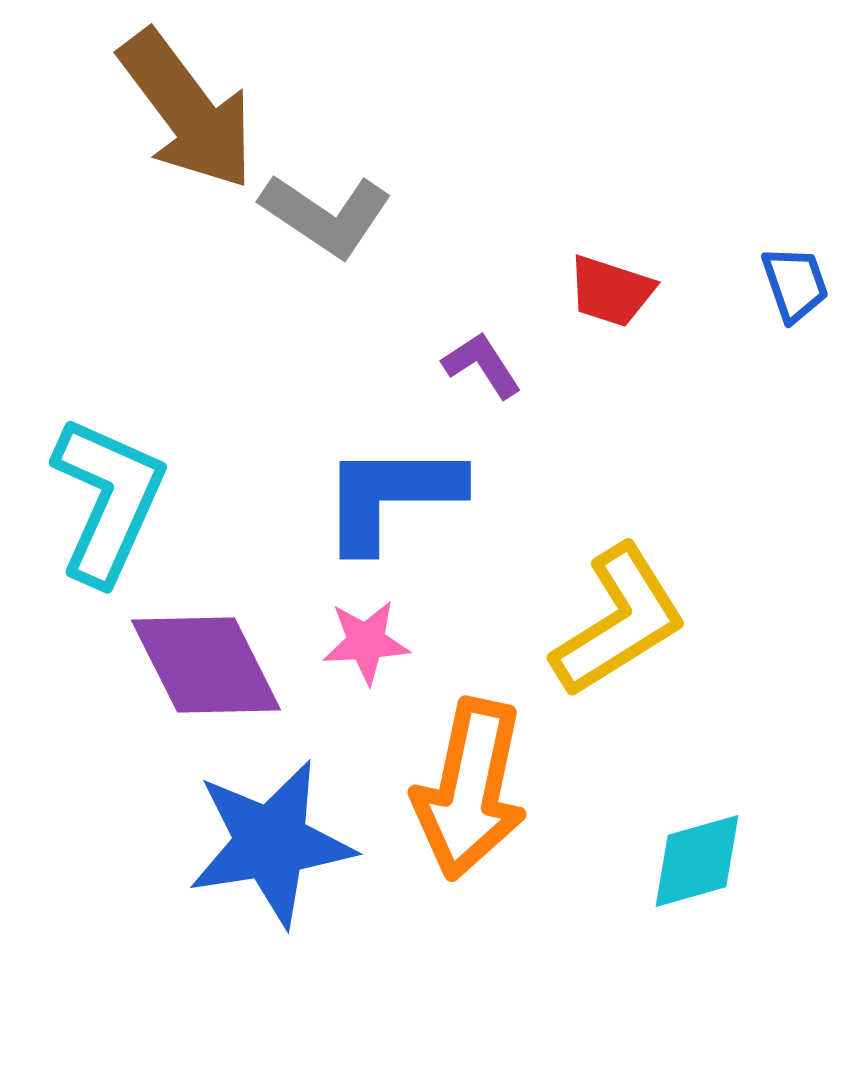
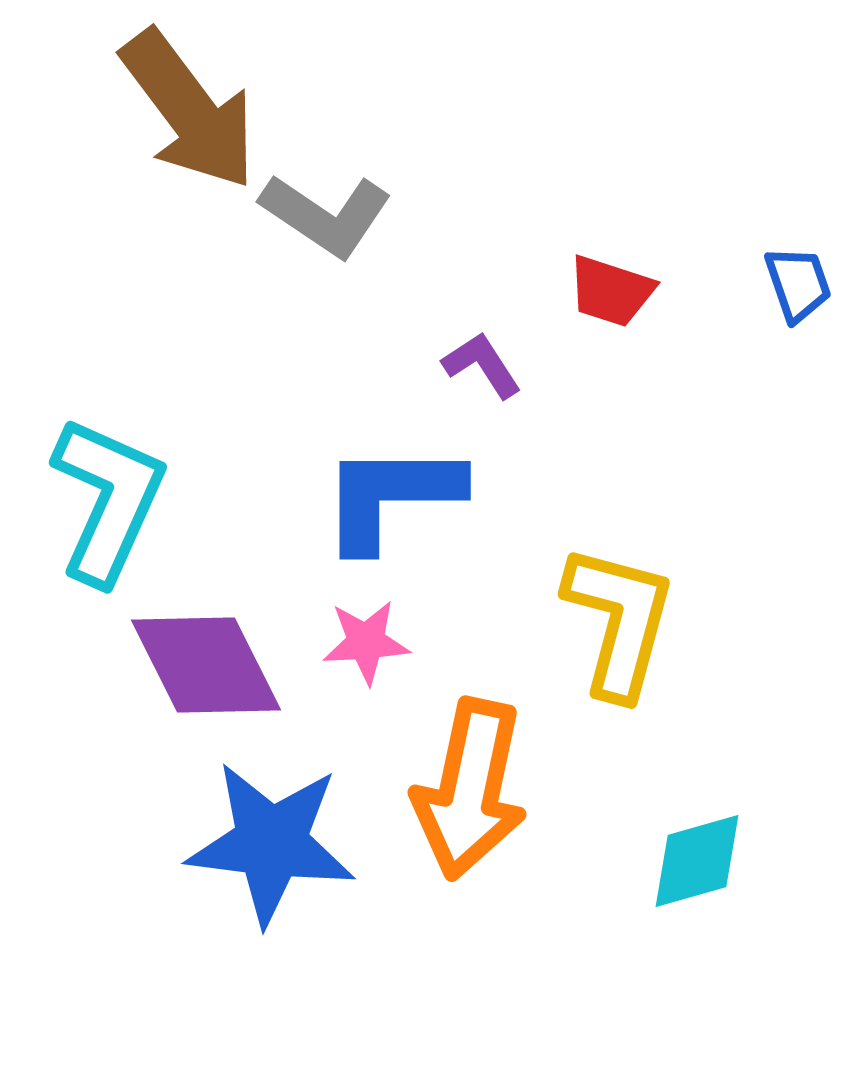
brown arrow: moved 2 px right
blue trapezoid: moved 3 px right
yellow L-shape: rotated 43 degrees counterclockwise
blue star: rotated 16 degrees clockwise
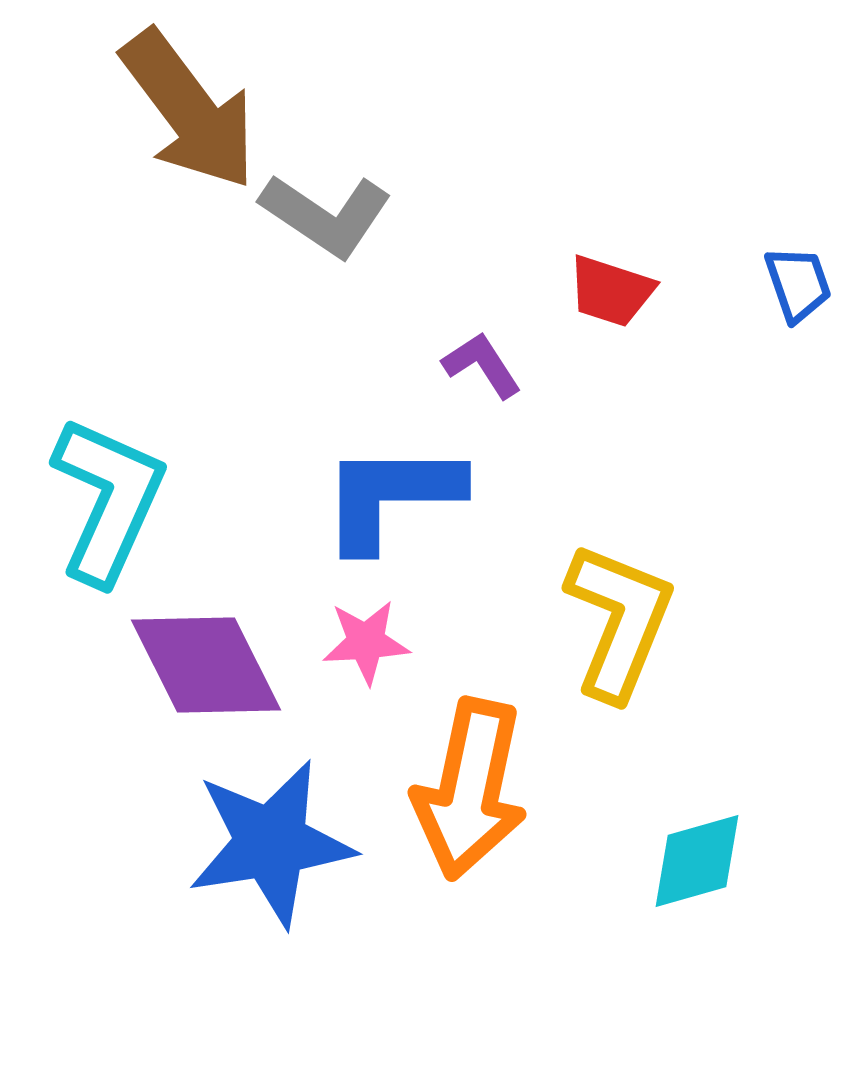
yellow L-shape: rotated 7 degrees clockwise
blue star: rotated 16 degrees counterclockwise
